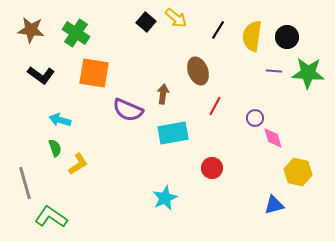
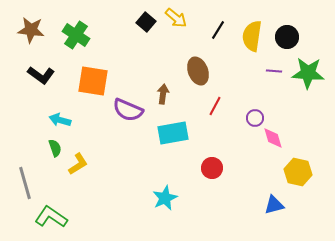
green cross: moved 2 px down
orange square: moved 1 px left, 8 px down
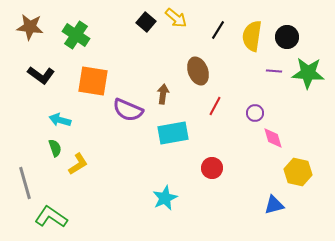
brown star: moved 1 px left, 3 px up
purple circle: moved 5 px up
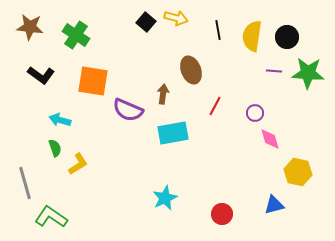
yellow arrow: rotated 25 degrees counterclockwise
black line: rotated 42 degrees counterclockwise
brown ellipse: moved 7 px left, 1 px up
pink diamond: moved 3 px left, 1 px down
red circle: moved 10 px right, 46 px down
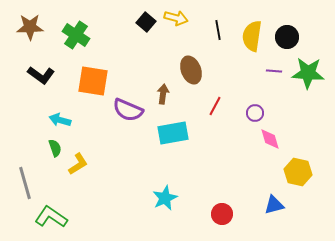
brown star: rotated 8 degrees counterclockwise
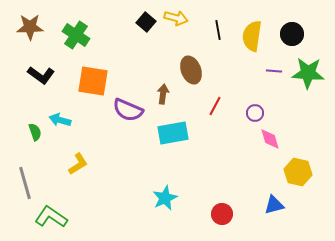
black circle: moved 5 px right, 3 px up
green semicircle: moved 20 px left, 16 px up
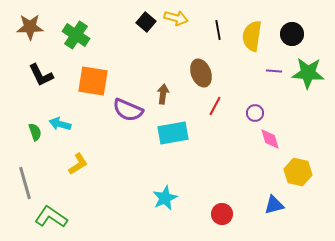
brown ellipse: moved 10 px right, 3 px down
black L-shape: rotated 28 degrees clockwise
cyan arrow: moved 4 px down
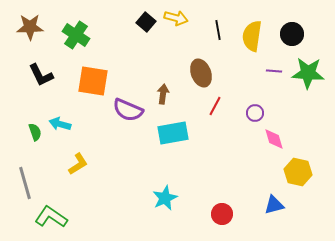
pink diamond: moved 4 px right
